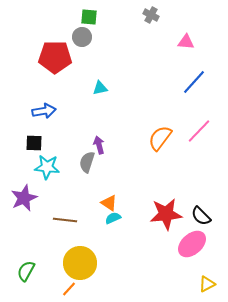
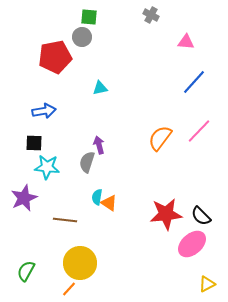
red pentagon: rotated 12 degrees counterclockwise
cyan semicircle: moved 16 px left, 21 px up; rotated 56 degrees counterclockwise
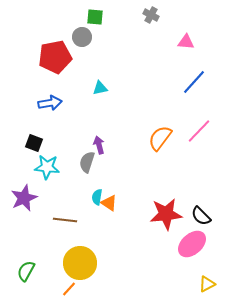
green square: moved 6 px right
blue arrow: moved 6 px right, 8 px up
black square: rotated 18 degrees clockwise
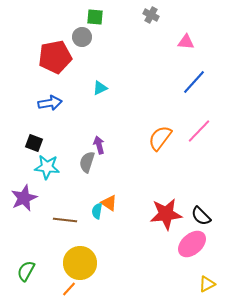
cyan triangle: rotated 14 degrees counterclockwise
cyan semicircle: moved 14 px down
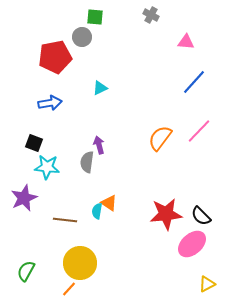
gray semicircle: rotated 10 degrees counterclockwise
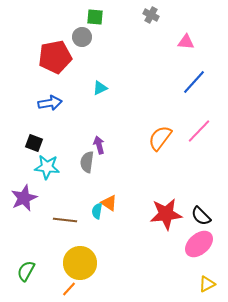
pink ellipse: moved 7 px right
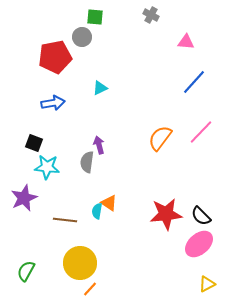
blue arrow: moved 3 px right
pink line: moved 2 px right, 1 px down
orange line: moved 21 px right
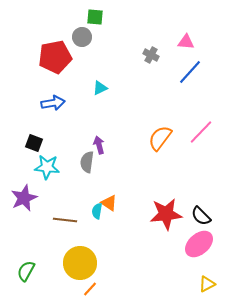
gray cross: moved 40 px down
blue line: moved 4 px left, 10 px up
